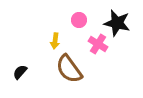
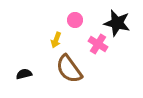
pink circle: moved 4 px left
yellow arrow: moved 1 px right, 1 px up; rotated 14 degrees clockwise
black semicircle: moved 4 px right, 2 px down; rotated 35 degrees clockwise
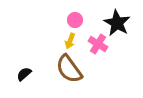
black star: rotated 16 degrees clockwise
yellow arrow: moved 14 px right, 1 px down
black semicircle: rotated 28 degrees counterclockwise
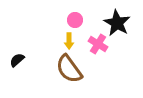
yellow arrow: moved 1 px left; rotated 21 degrees counterclockwise
black semicircle: moved 7 px left, 14 px up
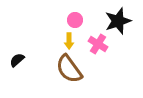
black star: moved 1 px right, 2 px up; rotated 24 degrees clockwise
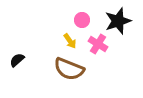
pink circle: moved 7 px right
yellow arrow: moved 1 px right; rotated 35 degrees counterclockwise
brown semicircle: rotated 32 degrees counterclockwise
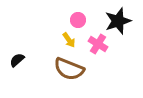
pink circle: moved 4 px left
yellow arrow: moved 1 px left, 1 px up
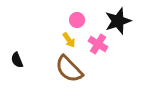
pink circle: moved 1 px left
black semicircle: rotated 70 degrees counterclockwise
brown semicircle: rotated 24 degrees clockwise
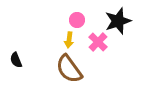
yellow arrow: rotated 42 degrees clockwise
pink cross: moved 2 px up; rotated 12 degrees clockwise
black semicircle: moved 1 px left
brown semicircle: rotated 8 degrees clockwise
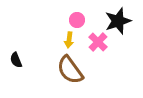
brown semicircle: moved 1 px right, 1 px down
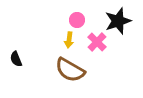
pink cross: moved 1 px left
black semicircle: moved 1 px up
brown semicircle: rotated 24 degrees counterclockwise
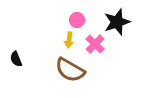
black star: moved 1 px left, 1 px down
pink cross: moved 2 px left, 2 px down
